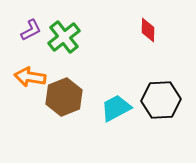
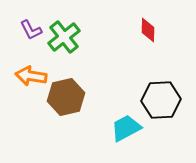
purple L-shape: rotated 90 degrees clockwise
orange arrow: moved 1 px right, 1 px up
brown hexagon: moved 2 px right; rotated 9 degrees clockwise
cyan trapezoid: moved 10 px right, 20 px down
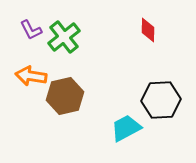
brown hexagon: moved 1 px left, 1 px up
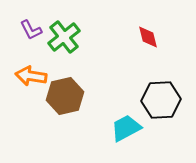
red diamond: moved 7 px down; rotated 15 degrees counterclockwise
